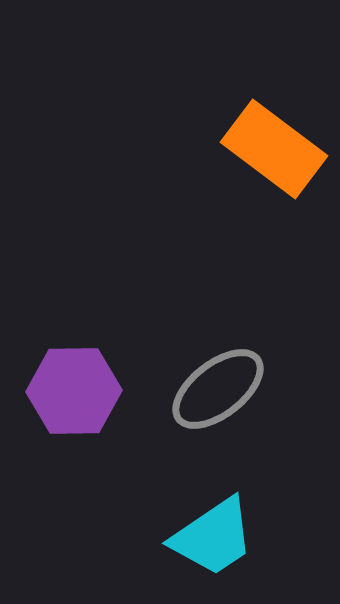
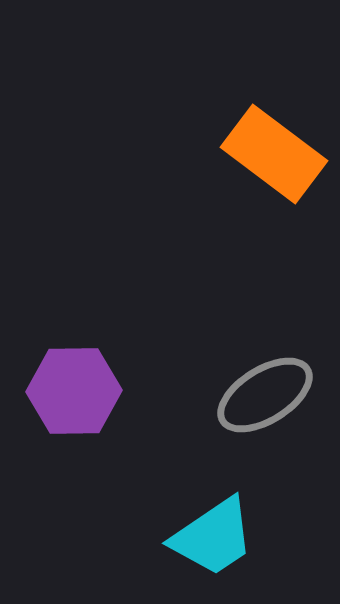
orange rectangle: moved 5 px down
gray ellipse: moved 47 px right, 6 px down; rotated 6 degrees clockwise
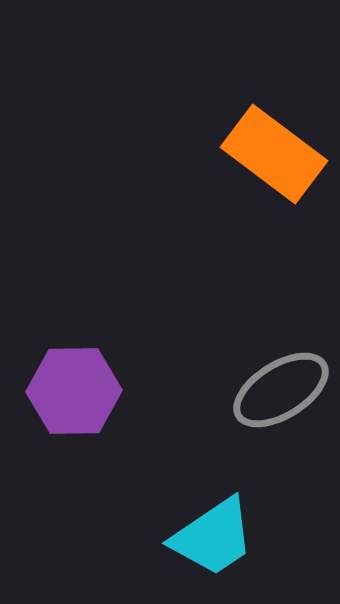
gray ellipse: moved 16 px right, 5 px up
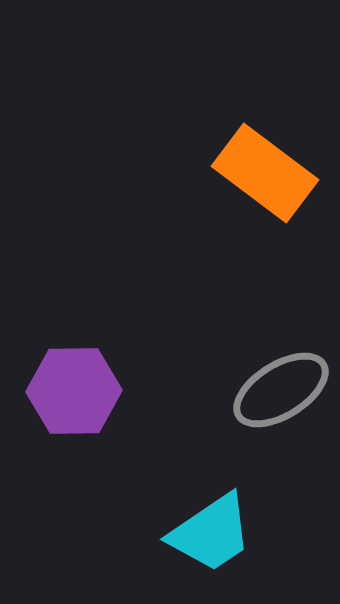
orange rectangle: moved 9 px left, 19 px down
cyan trapezoid: moved 2 px left, 4 px up
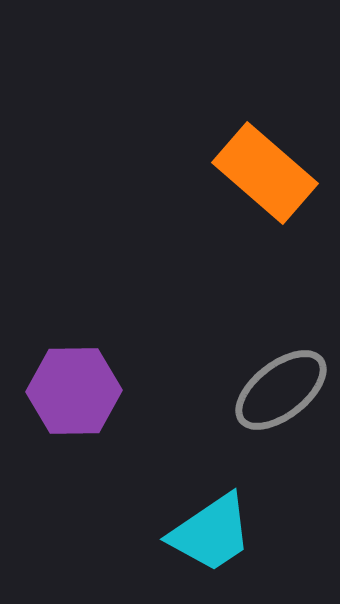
orange rectangle: rotated 4 degrees clockwise
gray ellipse: rotated 6 degrees counterclockwise
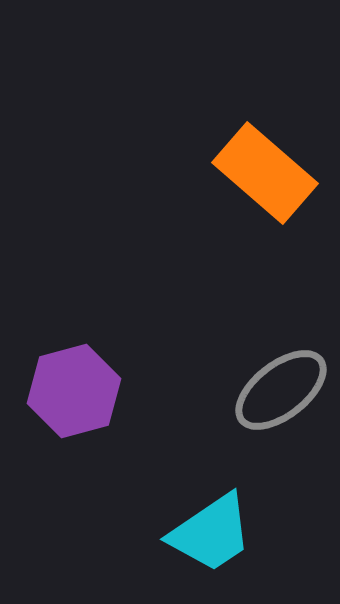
purple hexagon: rotated 14 degrees counterclockwise
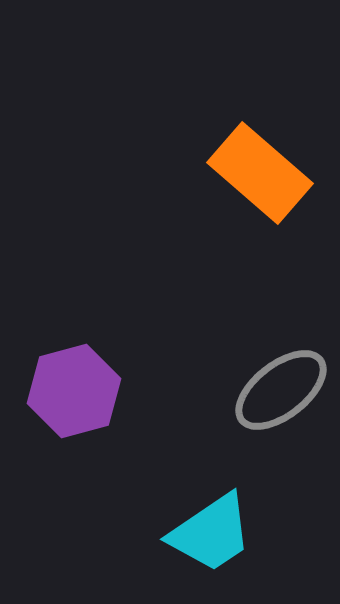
orange rectangle: moved 5 px left
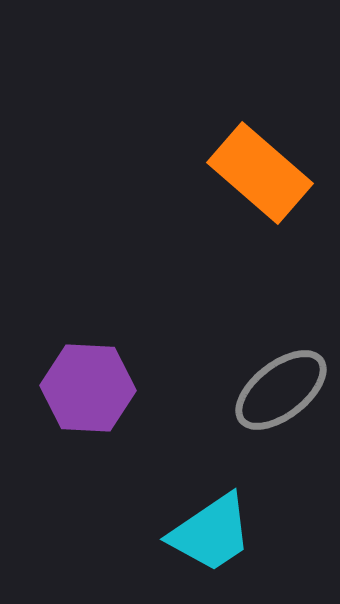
purple hexagon: moved 14 px right, 3 px up; rotated 18 degrees clockwise
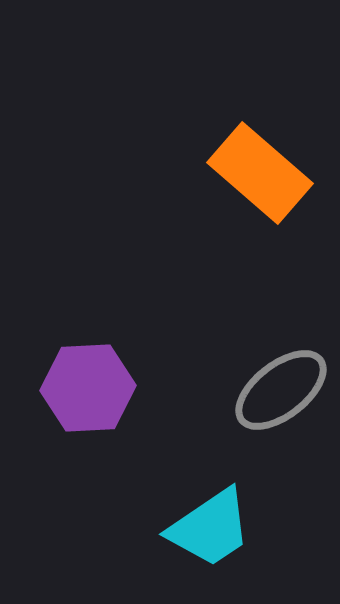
purple hexagon: rotated 6 degrees counterclockwise
cyan trapezoid: moved 1 px left, 5 px up
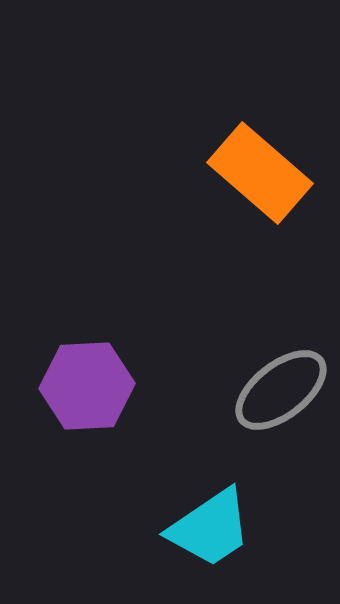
purple hexagon: moved 1 px left, 2 px up
